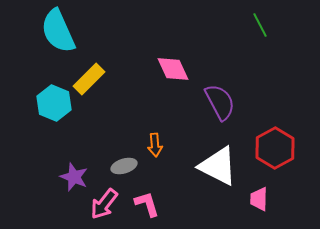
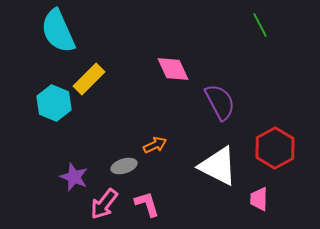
orange arrow: rotated 110 degrees counterclockwise
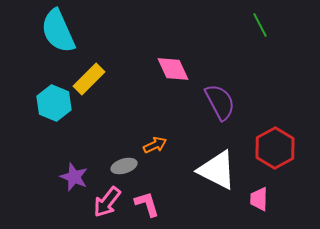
white triangle: moved 1 px left, 4 px down
pink arrow: moved 3 px right, 2 px up
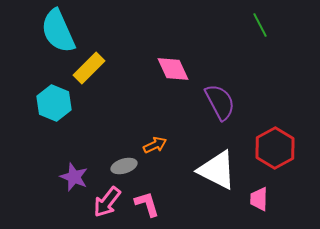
yellow rectangle: moved 11 px up
